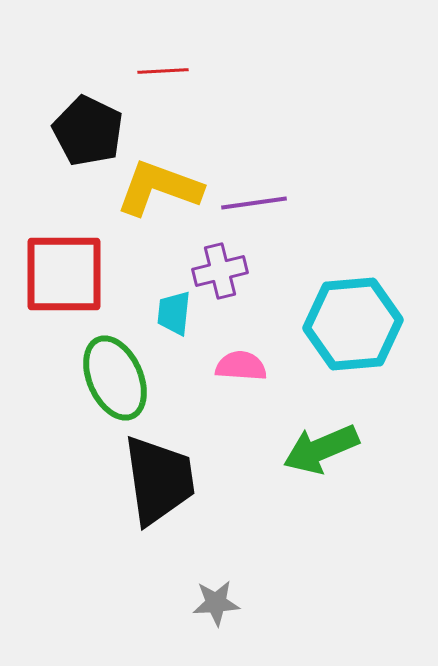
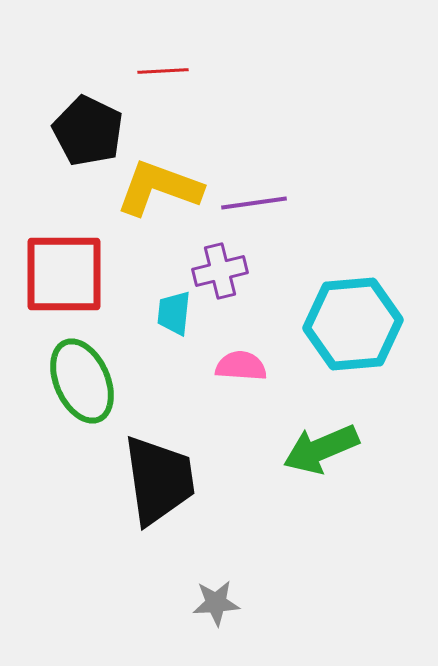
green ellipse: moved 33 px left, 3 px down
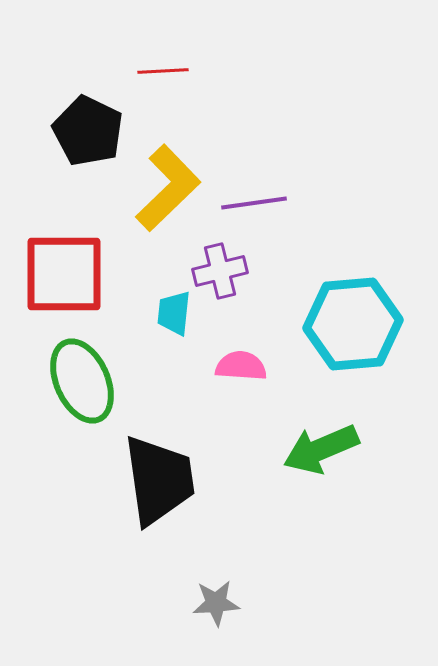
yellow L-shape: moved 9 px right; rotated 116 degrees clockwise
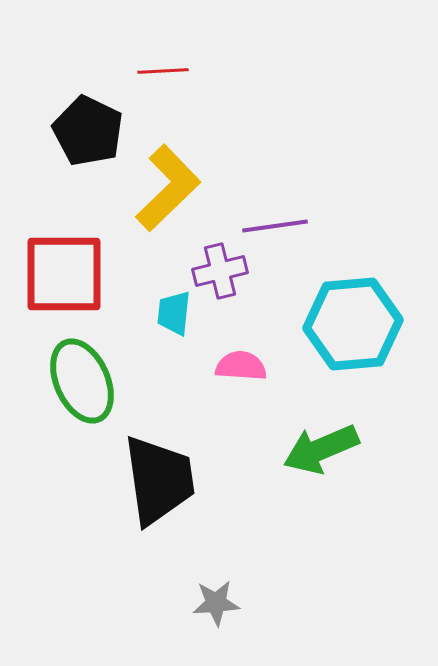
purple line: moved 21 px right, 23 px down
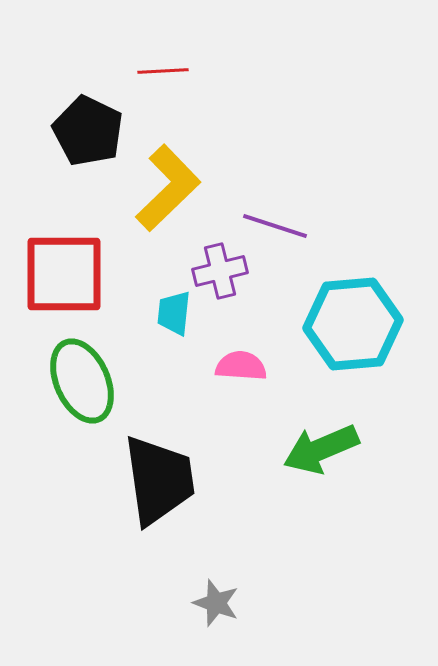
purple line: rotated 26 degrees clockwise
gray star: rotated 24 degrees clockwise
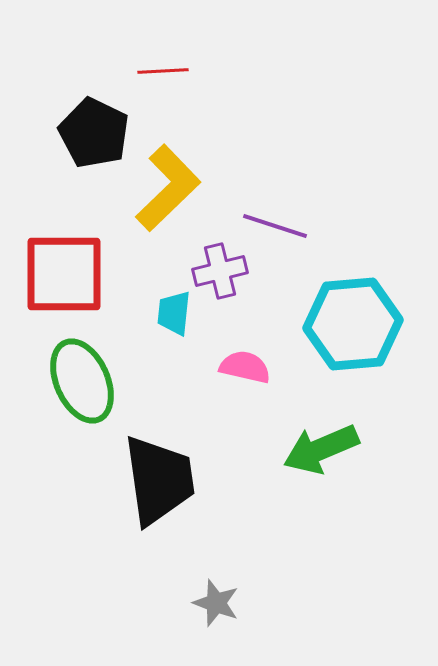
black pentagon: moved 6 px right, 2 px down
pink semicircle: moved 4 px right, 1 px down; rotated 9 degrees clockwise
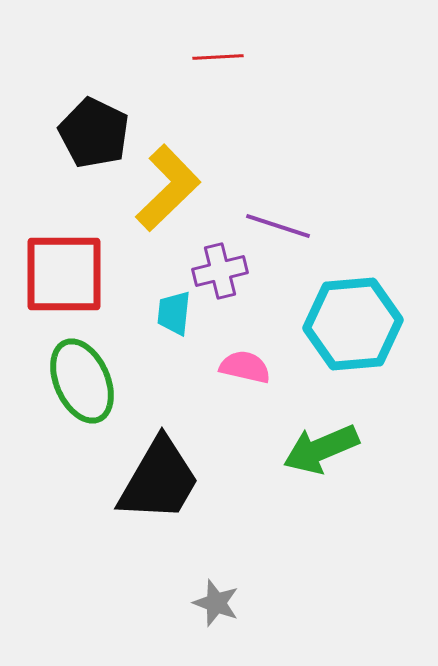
red line: moved 55 px right, 14 px up
purple line: moved 3 px right
black trapezoid: rotated 38 degrees clockwise
